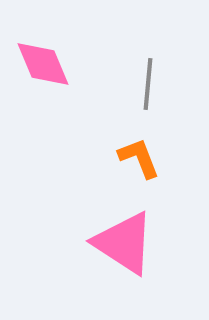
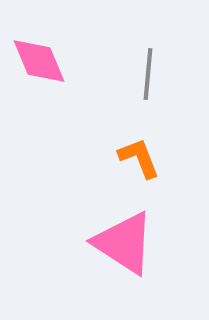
pink diamond: moved 4 px left, 3 px up
gray line: moved 10 px up
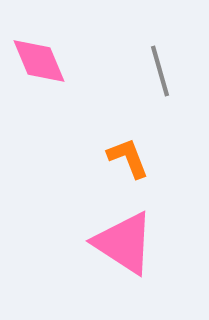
gray line: moved 12 px right, 3 px up; rotated 21 degrees counterclockwise
orange L-shape: moved 11 px left
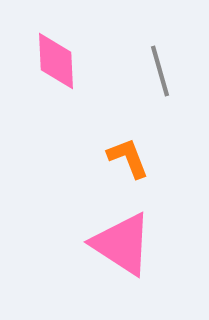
pink diamond: moved 17 px right; rotated 20 degrees clockwise
pink triangle: moved 2 px left, 1 px down
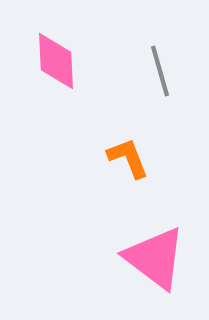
pink triangle: moved 33 px right, 14 px down; rotated 4 degrees clockwise
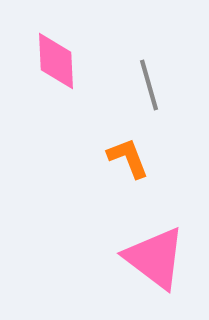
gray line: moved 11 px left, 14 px down
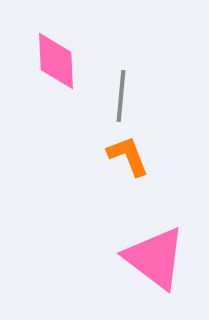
gray line: moved 28 px left, 11 px down; rotated 21 degrees clockwise
orange L-shape: moved 2 px up
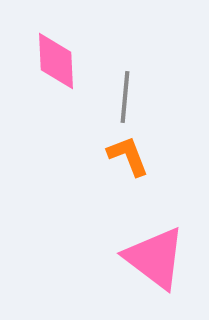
gray line: moved 4 px right, 1 px down
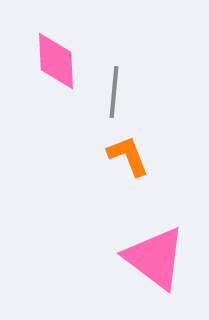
gray line: moved 11 px left, 5 px up
